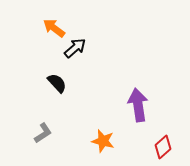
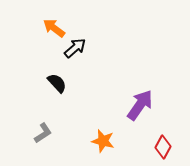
purple arrow: moved 2 px right; rotated 44 degrees clockwise
red diamond: rotated 20 degrees counterclockwise
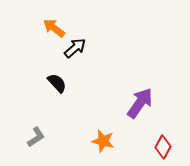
purple arrow: moved 2 px up
gray L-shape: moved 7 px left, 4 px down
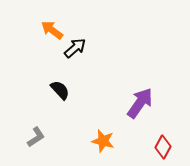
orange arrow: moved 2 px left, 2 px down
black semicircle: moved 3 px right, 7 px down
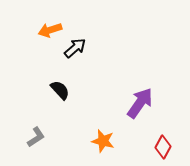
orange arrow: moved 2 px left; rotated 55 degrees counterclockwise
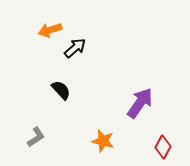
black semicircle: moved 1 px right
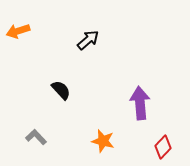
orange arrow: moved 32 px left, 1 px down
black arrow: moved 13 px right, 8 px up
purple arrow: rotated 40 degrees counterclockwise
gray L-shape: rotated 100 degrees counterclockwise
red diamond: rotated 15 degrees clockwise
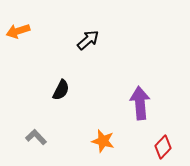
black semicircle: rotated 70 degrees clockwise
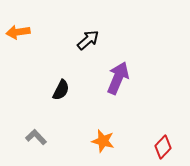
orange arrow: moved 1 px down; rotated 10 degrees clockwise
purple arrow: moved 22 px left, 25 px up; rotated 28 degrees clockwise
